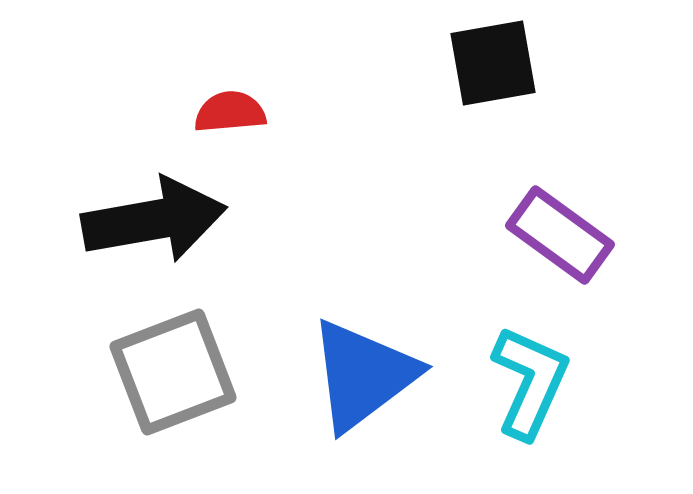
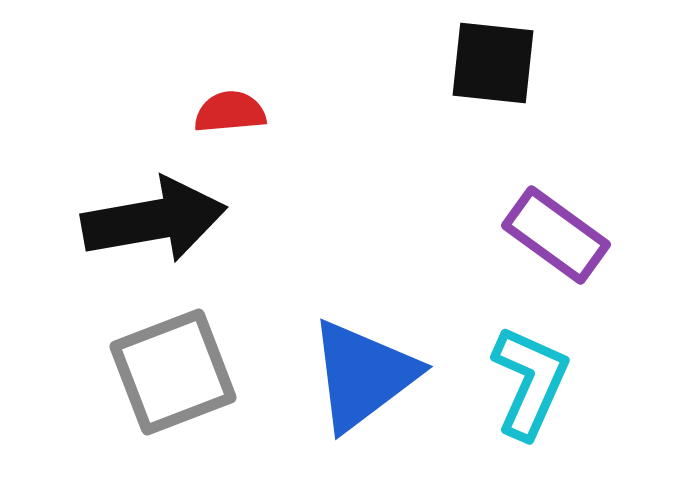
black square: rotated 16 degrees clockwise
purple rectangle: moved 4 px left
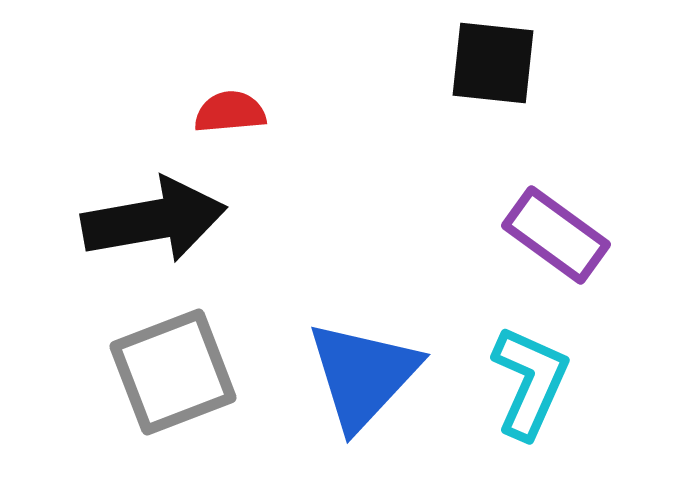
blue triangle: rotated 10 degrees counterclockwise
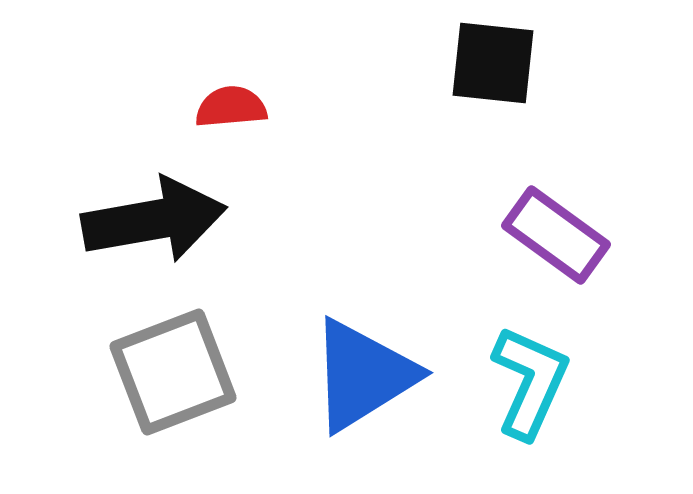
red semicircle: moved 1 px right, 5 px up
blue triangle: rotated 15 degrees clockwise
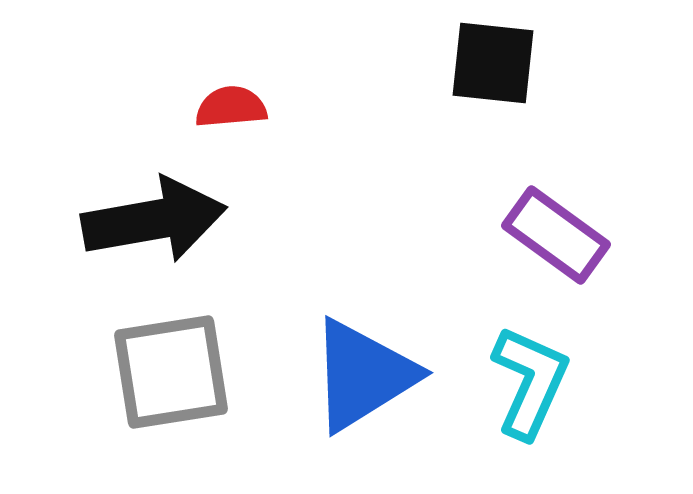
gray square: moved 2 px left; rotated 12 degrees clockwise
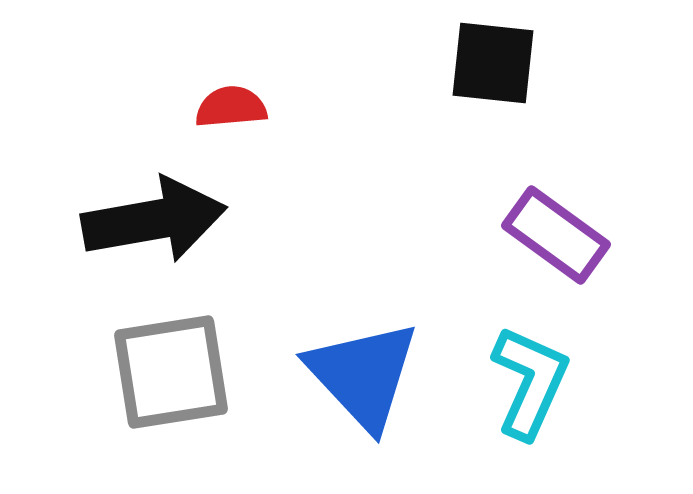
blue triangle: rotated 41 degrees counterclockwise
